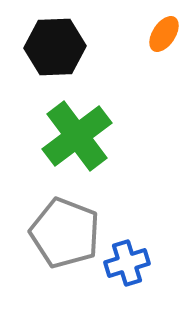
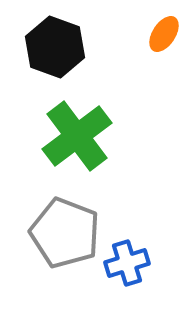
black hexagon: rotated 22 degrees clockwise
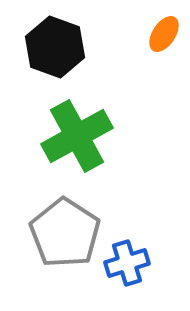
green cross: rotated 8 degrees clockwise
gray pentagon: rotated 12 degrees clockwise
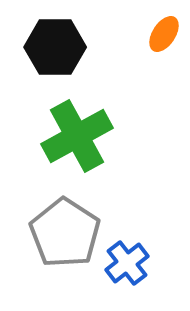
black hexagon: rotated 20 degrees counterclockwise
blue cross: rotated 21 degrees counterclockwise
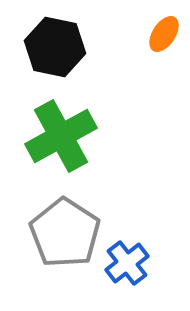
black hexagon: rotated 12 degrees clockwise
green cross: moved 16 px left
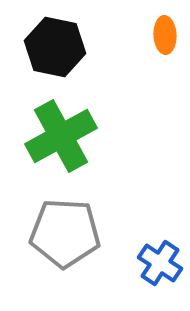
orange ellipse: moved 1 px right, 1 px down; rotated 36 degrees counterclockwise
gray pentagon: rotated 30 degrees counterclockwise
blue cross: moved 33 px right; rotated 18 degrees counterclockwise
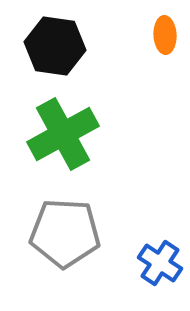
black hexagon: moved 1 px up; rotated 4 degrees counterclockwise
green cross: moved 2 px right, 2 px up
